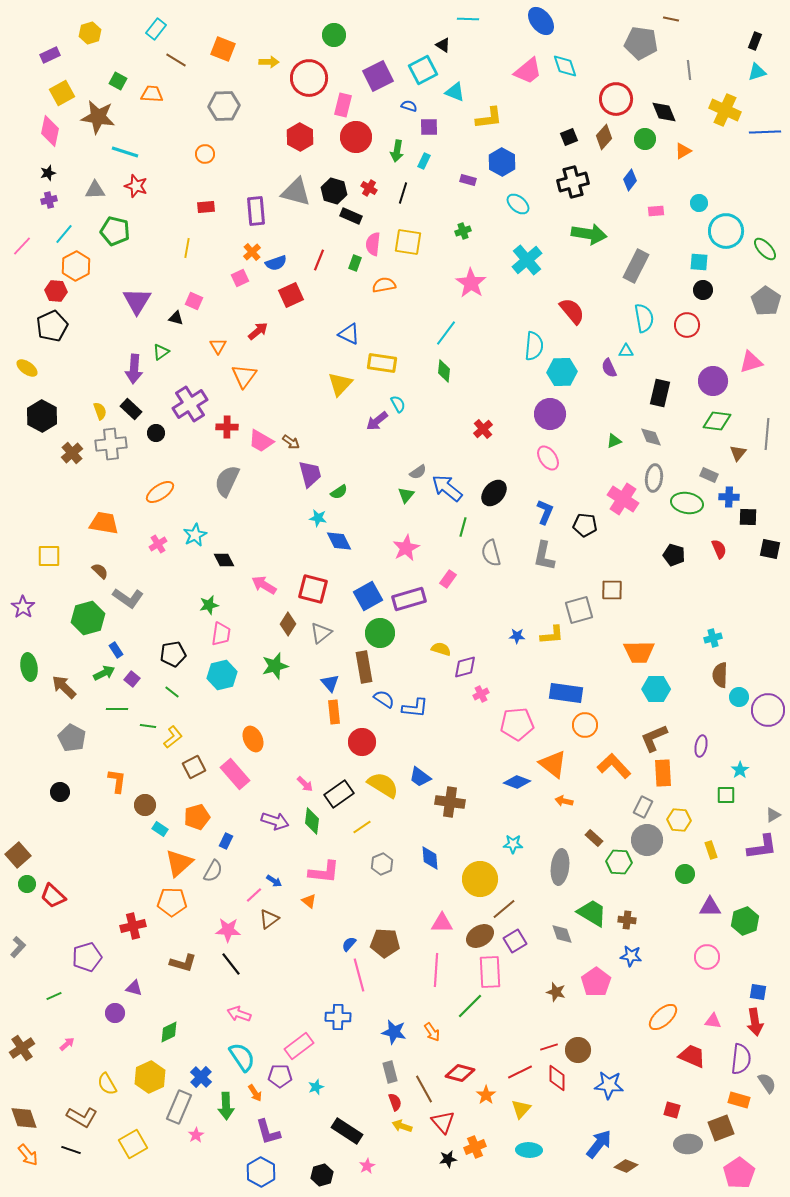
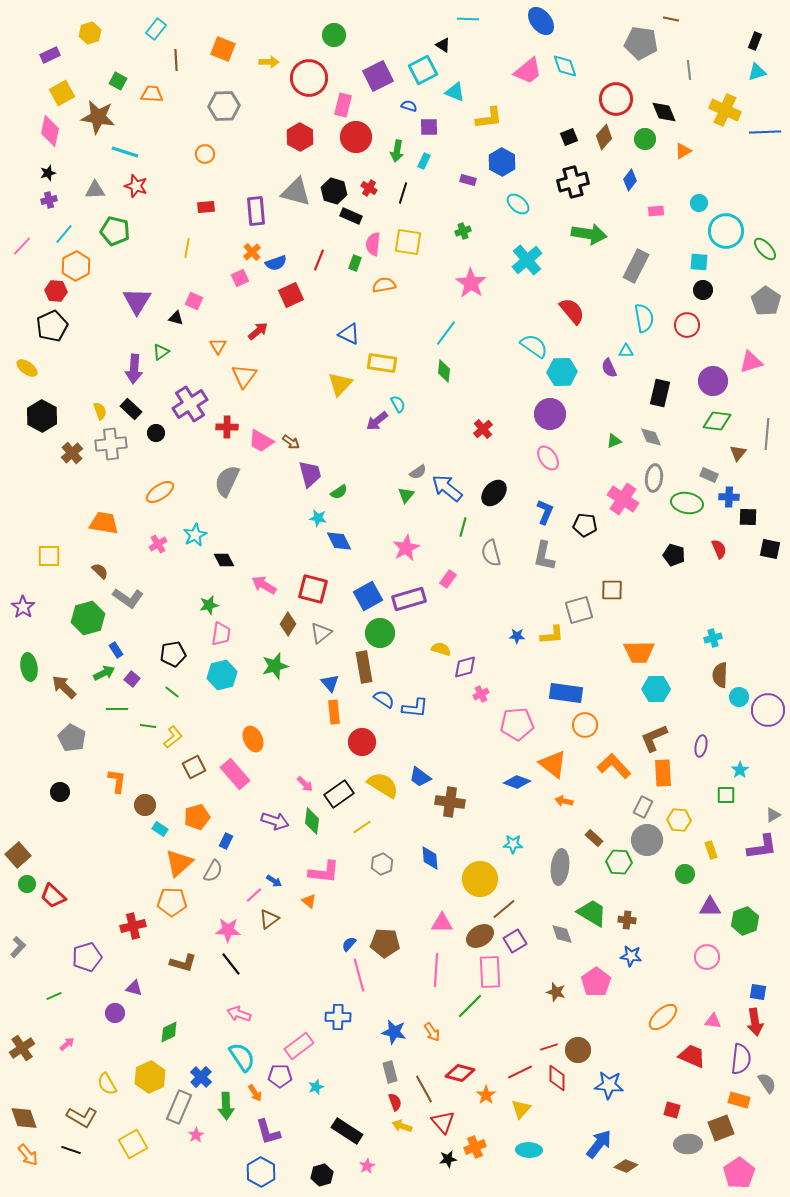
brown line at (176, 60): rotated 55 degrees clockwise
cyan semicircle at (534, 346): rotated 60 degrees counterclockwise
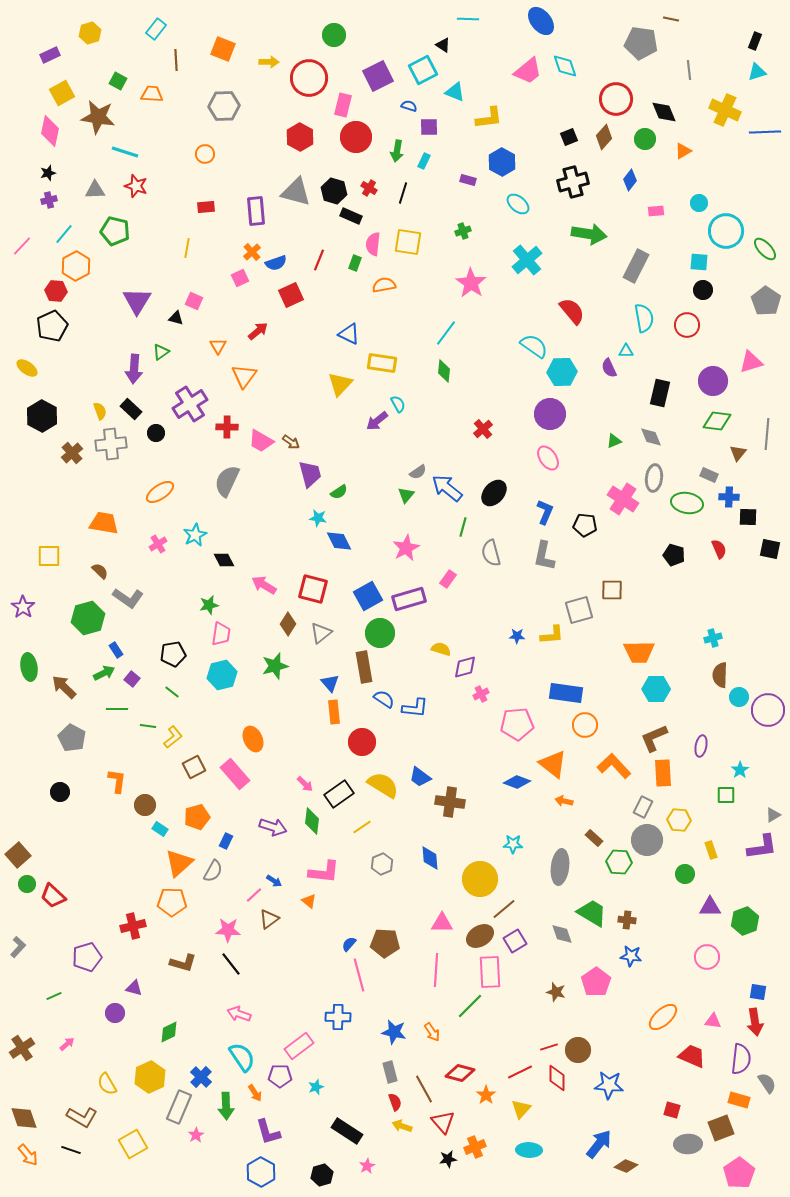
purple arrow at (275, 821): moved 2 px left, 6 px down
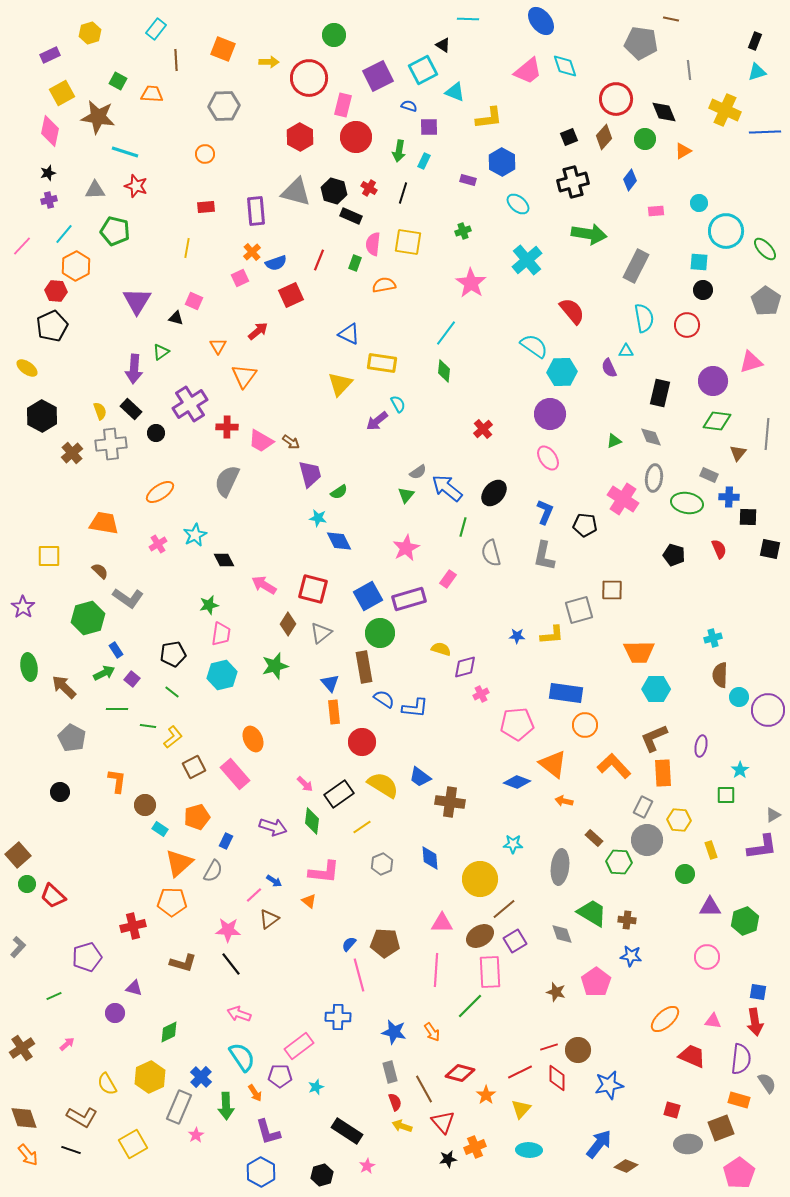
green arrow at (397, 151): moved 2 px right
orange ellipse at (663, 1017): moved 2 px right, 2 px down
blue star at (609, 1085): rotated 16 degrees counterclockwise
